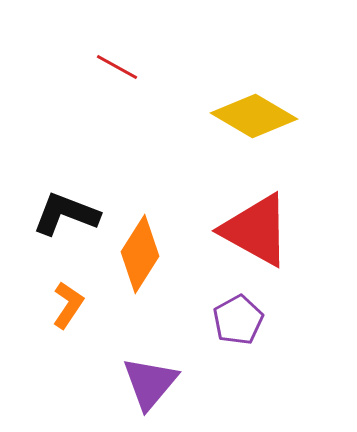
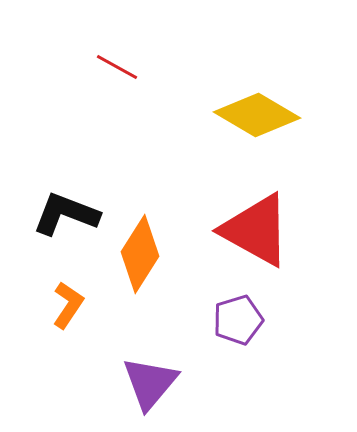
yellow diamond: moved 3 px right, 1 px up
purple pentagon: rotated 12 degrees clockwise
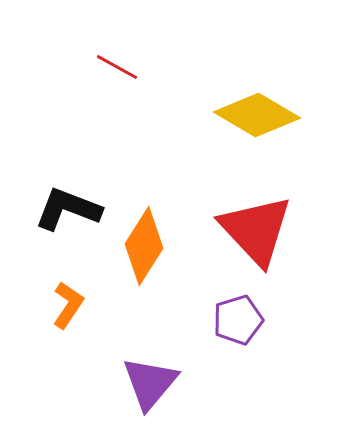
black L-shape: moved 2 px right, 5 px up
red triangle: rotated 18 degrees clockwise
orange diamond: moved 4 px right, 8 px up
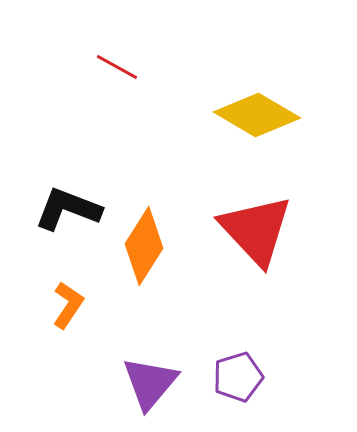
purple pentagon: moved 57 px down
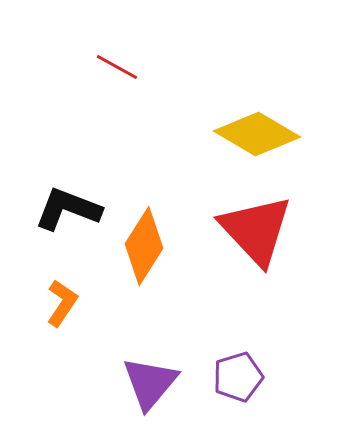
yellow diamond: moved 19 px down
orange L-shape: moved 6 px left, 2 px up
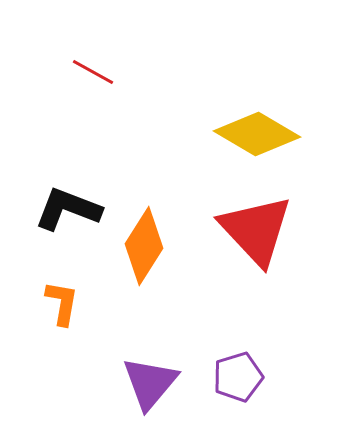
red line: moved 24 px left, 5 px down
orange L-shape: rotated 24 degrees counterclockwise
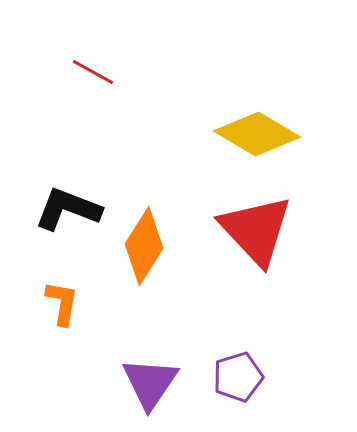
purple triangle: rotated 6 degrees counterclockwise
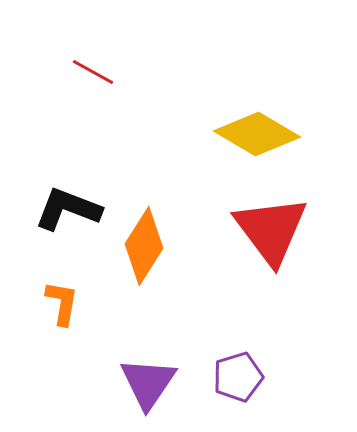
red triangle: moved 15 px right; rotated 6 degrees clockwise
purple triangle: moved 2 px left
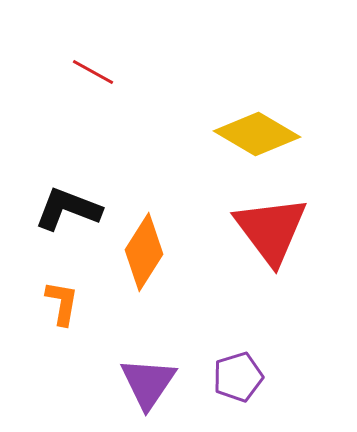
orange diamond: moved 6 px down
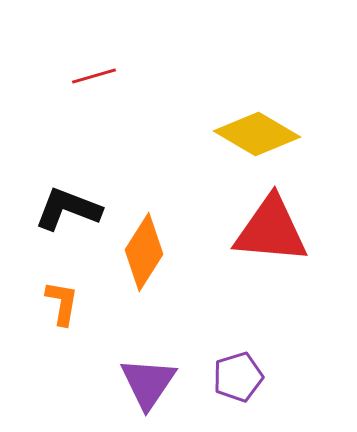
red line: moved 1 px right, 4 px down; rotated 45 degrees counterclockwise
red triangle: rotated 48 degrees counterclockwise
